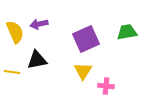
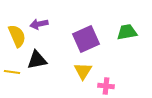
yellow semicircle: moved 2 px right, 4 px down
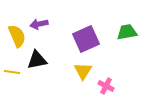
pink cross: rotated 21 degrees clockwise
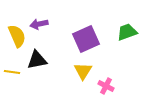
green trapezoid: rotated 10 degrees counterclockwise
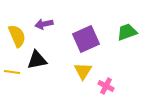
purple arrow: moved 5 px right
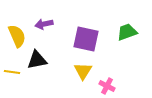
purple square: rotated 36 degrees clockwise
pink cross: moved 1 px right
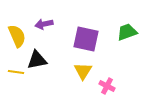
yellow line: moved 4 px right
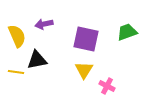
yellow triangle: moved 1 px right, 1 px up
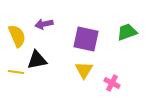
pink cross: moved 5 px right, 3 px up
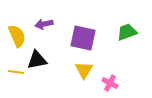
purple square: moved 3 px left, 1 px up
pink cross: moved 2 px left
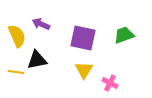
purple arrow: moved 3 px left; rotated 36 degrees clockwise
green trapezoid: moved 3 px left, 3 px down
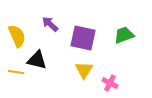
purple arrow: moved 9 px right; rotated 18 degrees clockwise
black triangle: rotated 25 degrees clockwise
